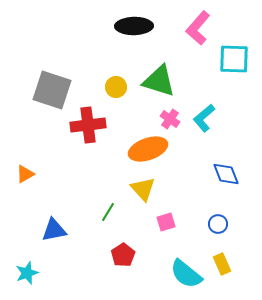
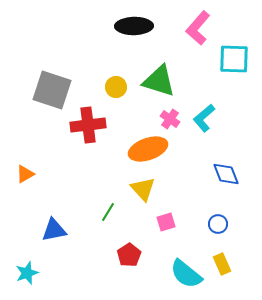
red pentagon: moved 6 px right
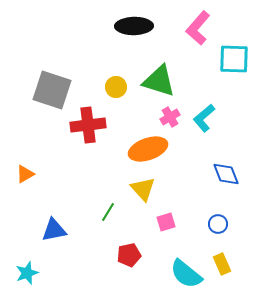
pink cross: moved 2 px up; rotated 24 degrees clockwise
red pentagon: rotated 20 degrees clockwise
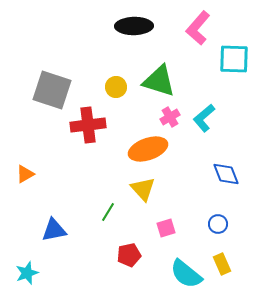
pink square: moved 6 px down
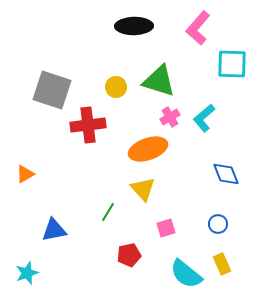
cyan square: moved 2 px left, 5 px down
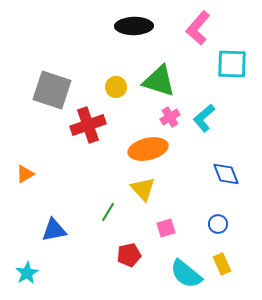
red cross: rotated 12 degrees counterclockwise
orange ellipse: rotated 6 degrees clockwise
cyan star: rotated 10 degrees counterclockwise
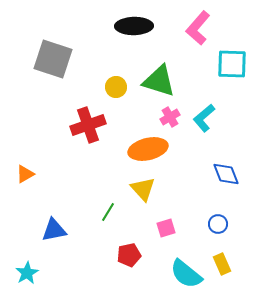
gray square: moved 1 px right, 31 px up
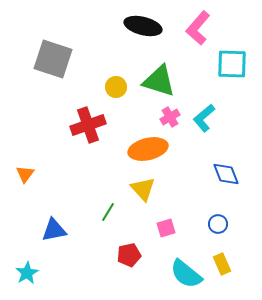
black ellipse: moved 9 px right; rotated 15 degrees clockwise
orange triangle: rotated 24 degrees counterclockwise
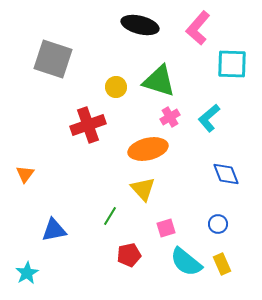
black ellipse: moved 3 px left, 1 px up
cyan L-shape: moved 5 px right
green line: moved 2 px right, 4 px down
cyan semicircle: moved 12 px up
